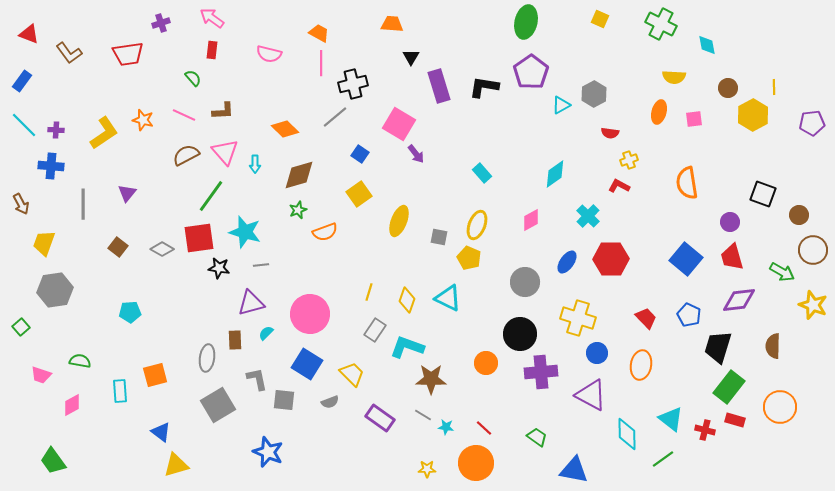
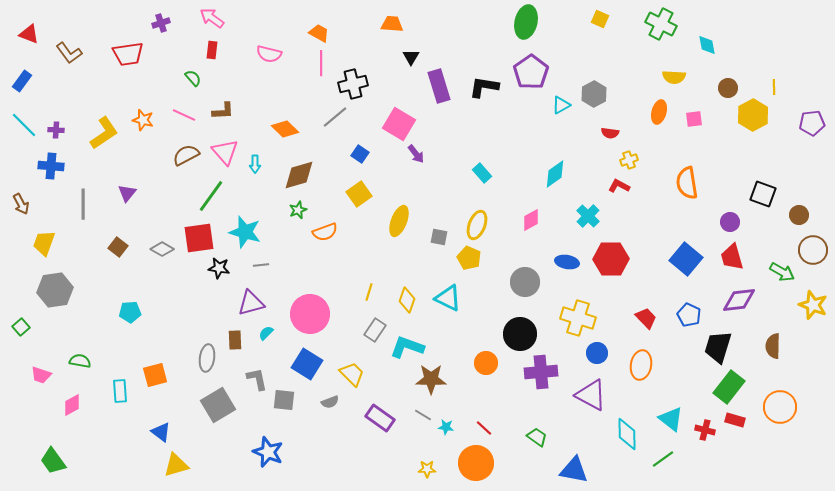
blue ellipse at (567, 262): rotated 65 degrees clockwise
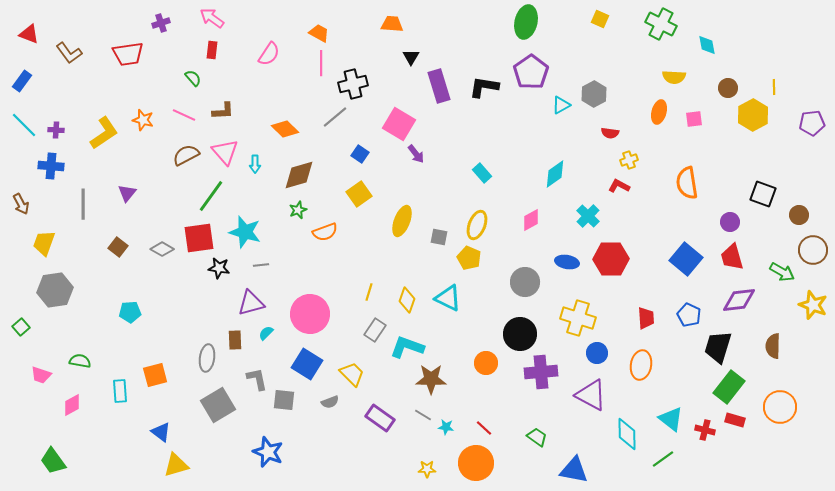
pink semicircle at (269, 54): rotated 70 degrees counterclockwise
yellow ellipse at (399, 221): moved 3 px right
red trapezoid at (646, 318): rotated 40 degrees clockwise
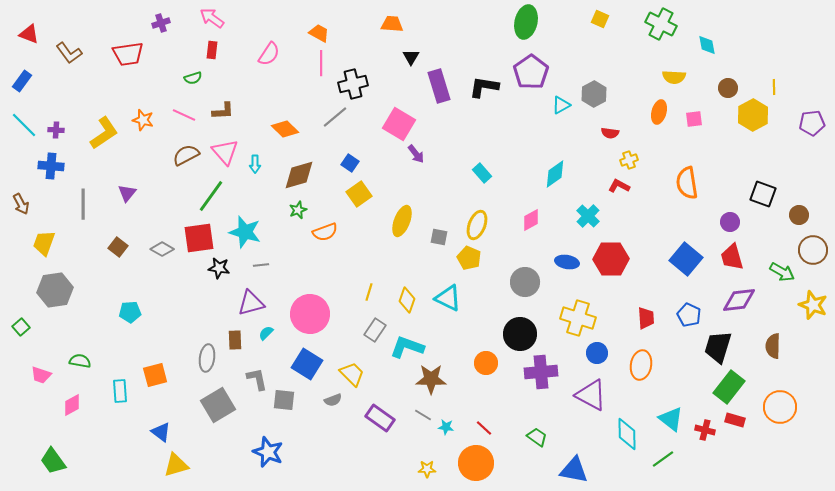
green semicircle at (193, 78): rotated 114 degrees clockwise
blue square at (360, 154): moved 10 px left, 9 px down
gray semicircle at (330, 402): moved 3 px right, 2 px up
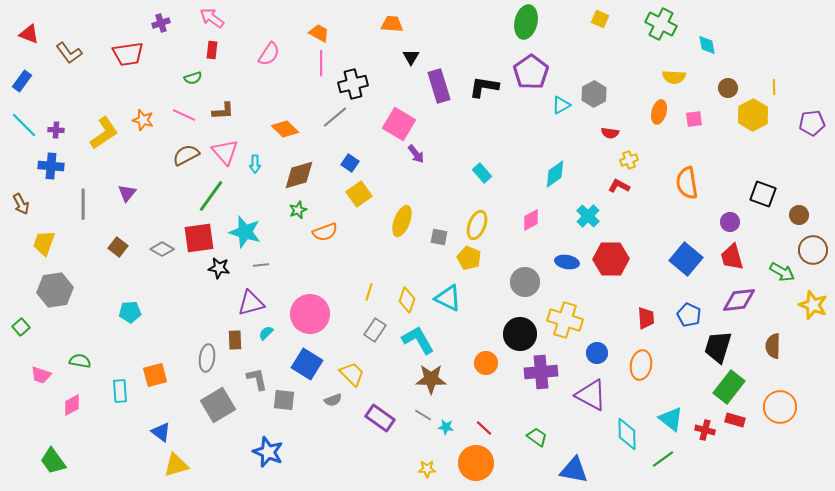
yellow cross at (578, 318): moved 13 px left, 2 px down
cyan L-shape at (407, 347): moved 11 px right, 7 px up; rotated 40 degrees clockwise
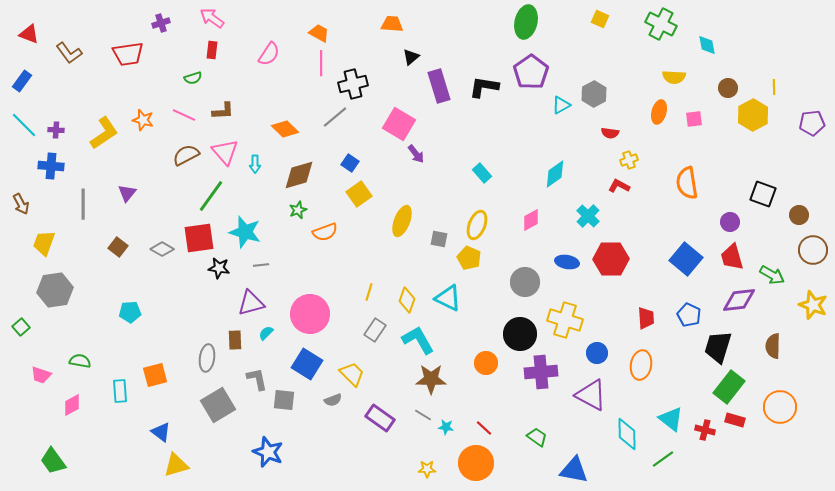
black triangle at (411, 57): rotated 18 degrees clockwise
gray square at (439, 237): moved 2 px down
green arrow at (782, 272): moved 10 px left, 3 px down
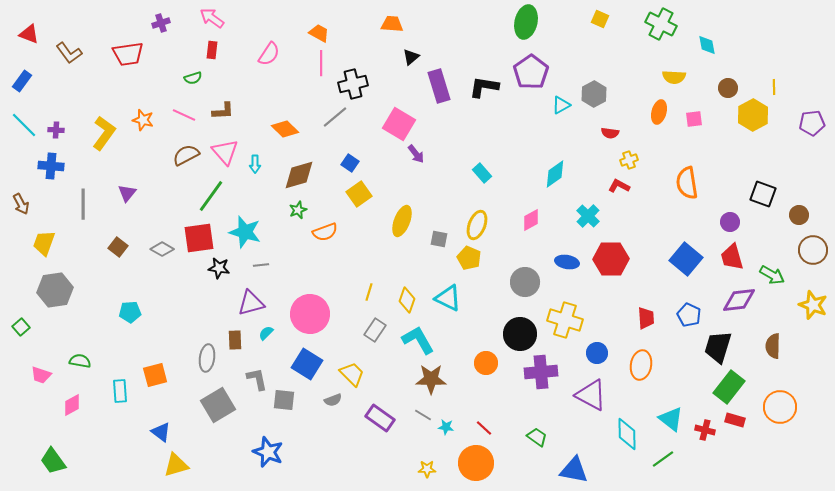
yellow L-shape at (104, 133): rotated 20 degrees counterclockwise
